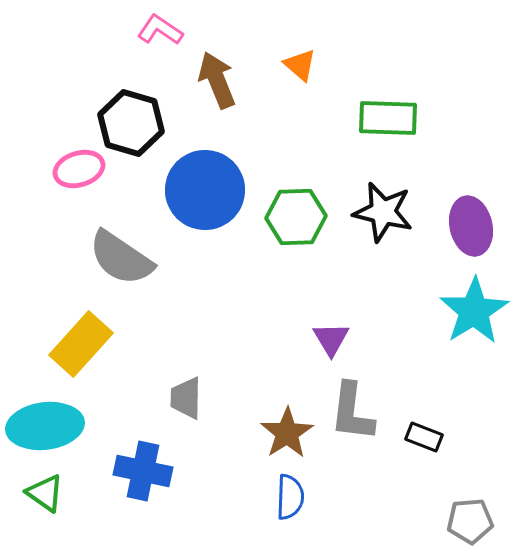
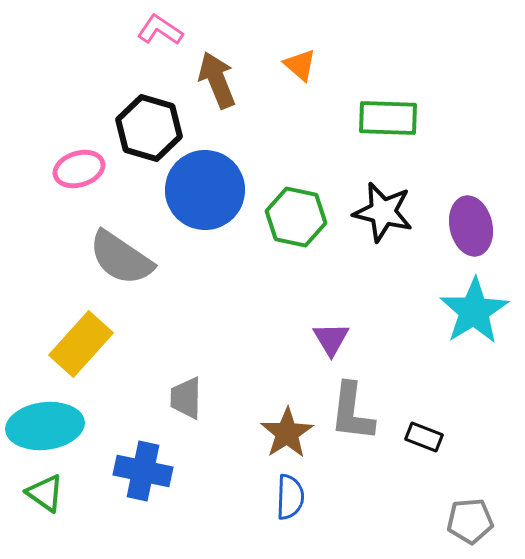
black hexagon: moved 18 px right, 5 px down
green hexagon: rotated 14 degrees clockwise
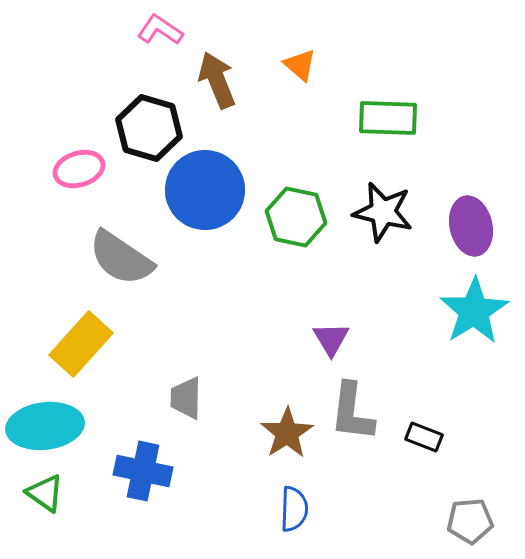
blue semicircle: moved 4 px right, 12 px down
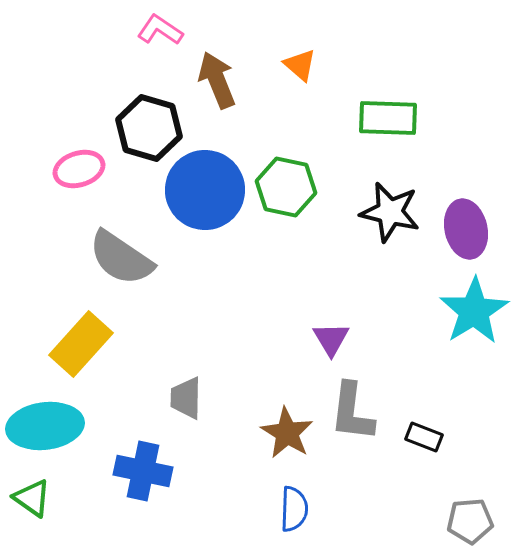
black star: moved 7 px right
green hexagon: moved 10 px left, 30 px up
purple ellipse: moved 5 px left, 3 px down
brown star: rotated 8 degrees counterclockwise
green triangle: moved 13 px left, 5 px down
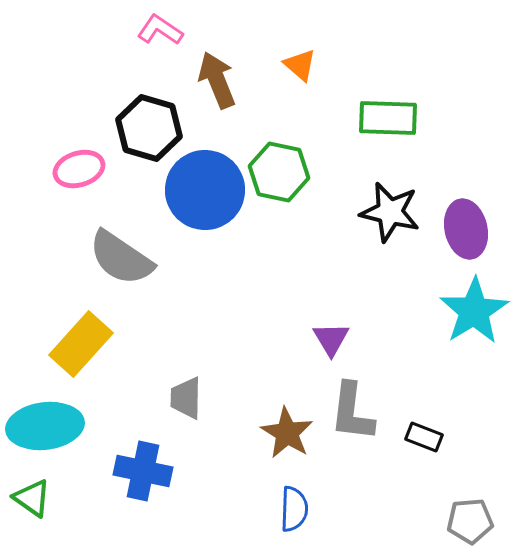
green hexagon: moved 7 px left, 15 px up
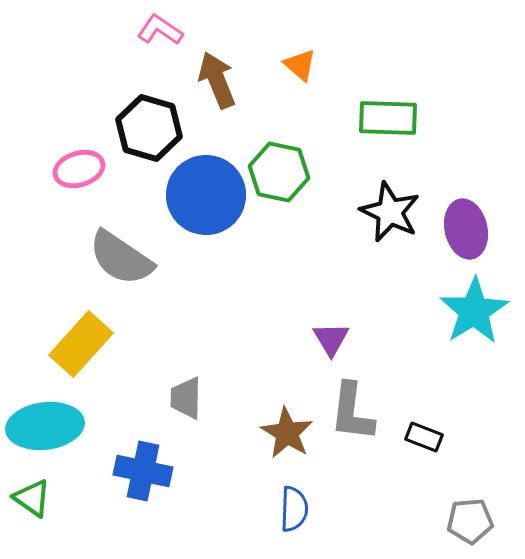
blue circle: moved 1 px right, 5 px down
black star: rotated 12 degrees clockwise
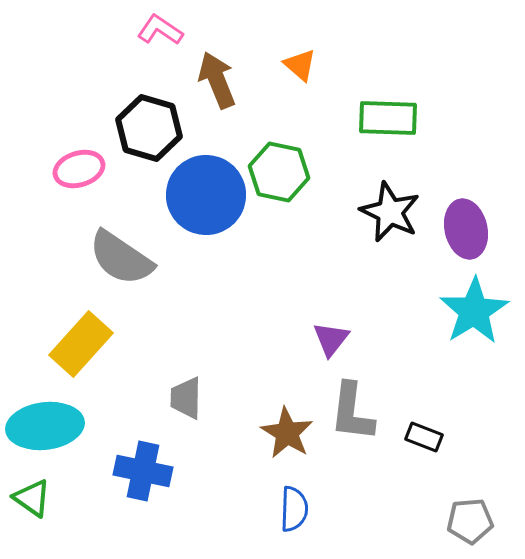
purple triangle: rotated 9 degrees clockwise
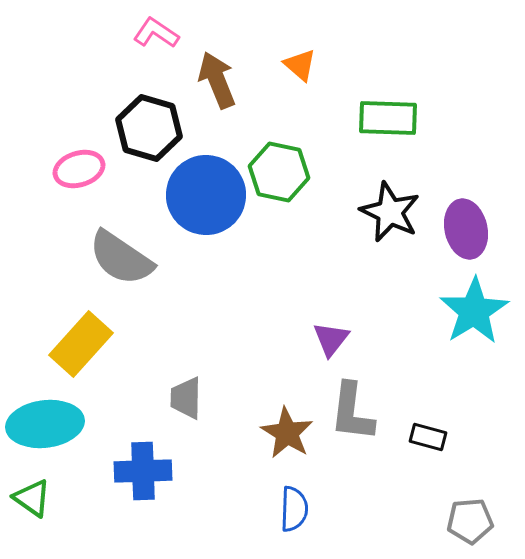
pink L-shape: moved 4 px left, 3 px down
cyan ellipse: moved 2 px up
black rectangle: moved 4 px right; rotated 6 degrees counterclockwise
blue cross: rotated 14 degrees counterclockwise
